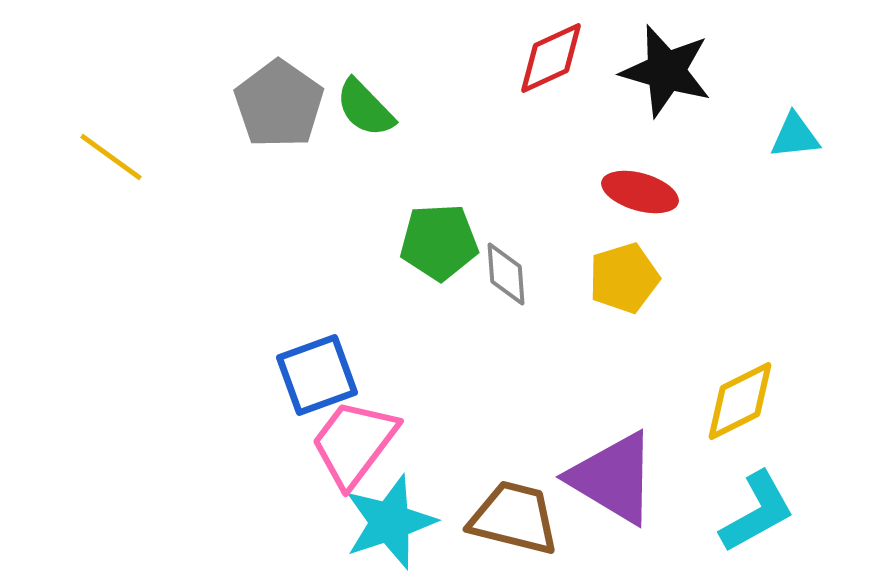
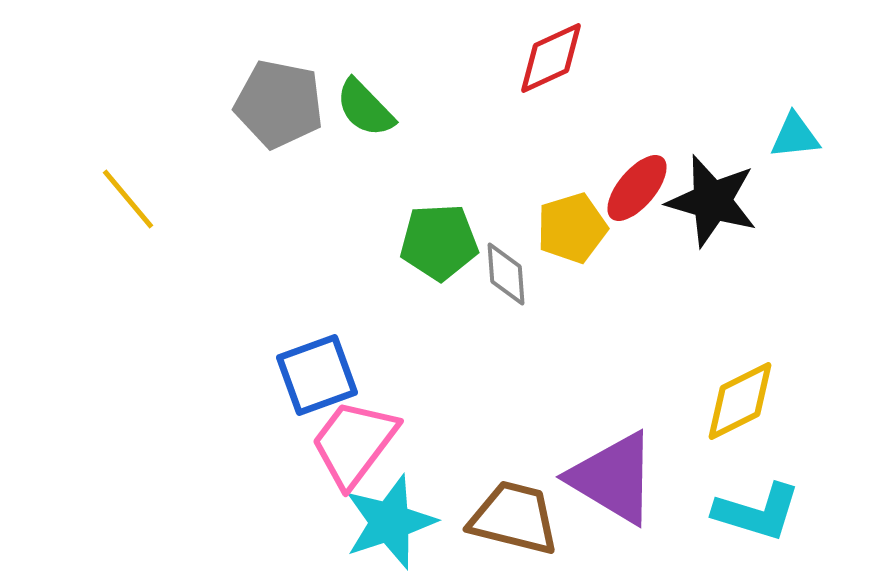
black star: moved 46 px right, 130 px down
gray pentagon: rotated 24 degrees counterclockwise
yellow line: moved 17 px right, 42 px down; rotated 14 degrees clockwise
red ellipse: moved 3 px left, 4 px up; rotated 66 degrees counterclockwise
yellow pentagon: moved 52 px left, 50 px up
cyan L-shape: rotated 46 degrees clockwise
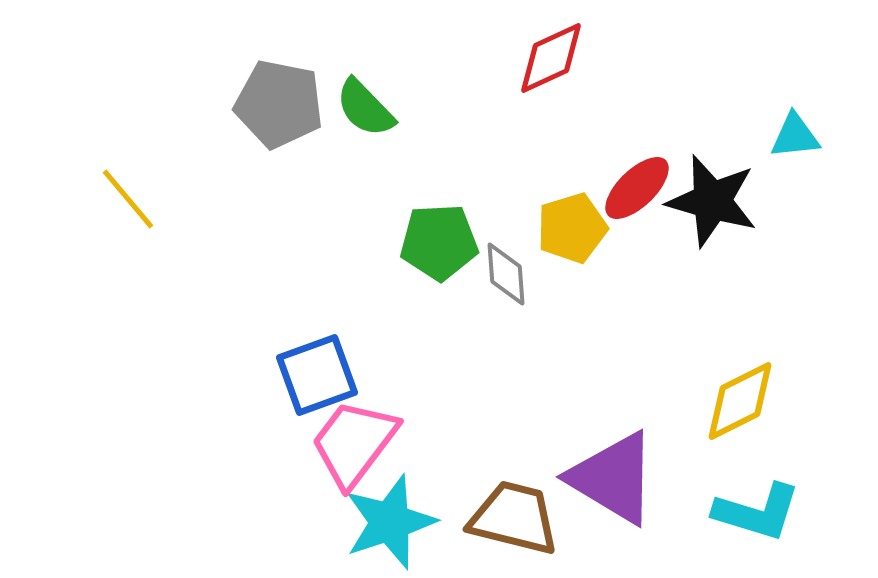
red ellipse: rotated 6 degrees clockwise
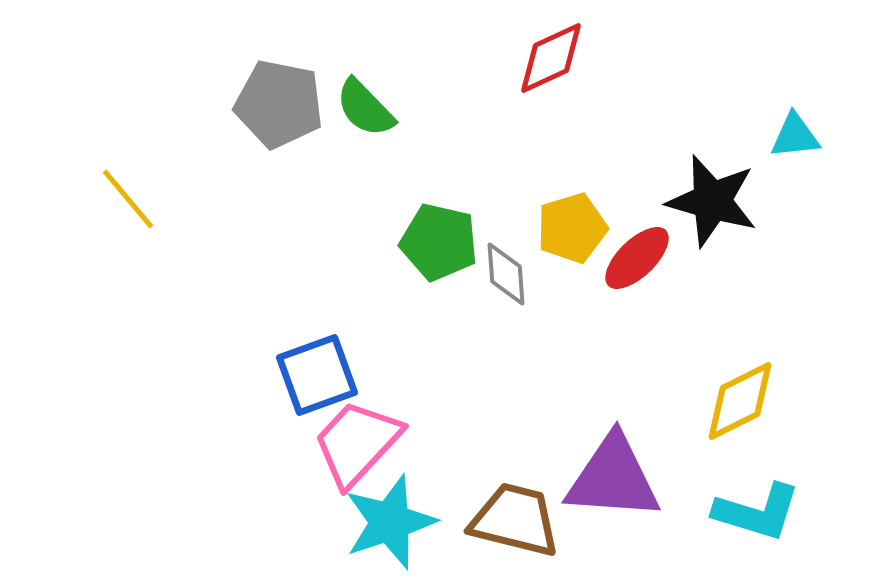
red ellipse: moved 70 px down
green pentagon: rotated 16 degrees clockwise
pink trapezoid: moved 3 px right; rotated 6 degrees clockwise
purple triangle: rotated 27 degrees counterclockwise
brown trapezoid: moved 1 px right, 2 px down
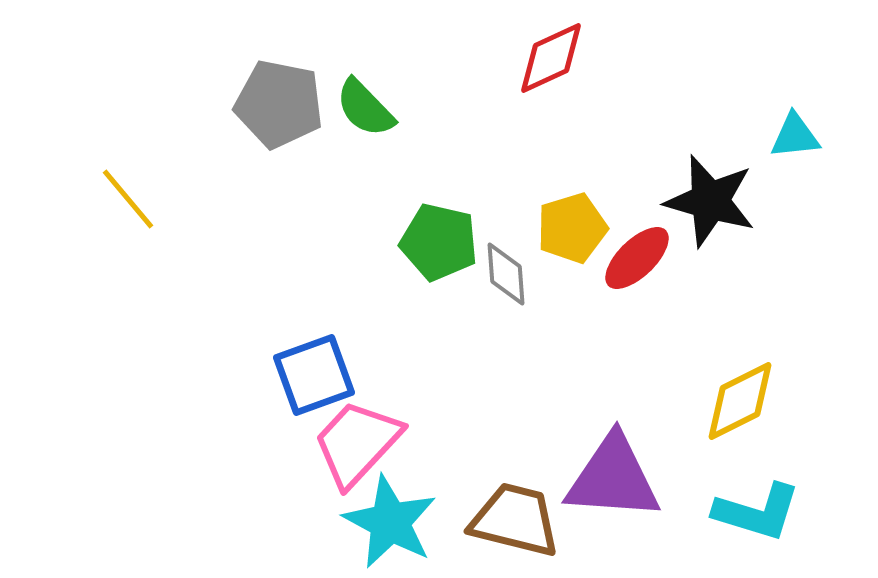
black star: moved 2 px left
blue square: moved 3 px left
cyan star: rotated 26 degrees counterclockwise
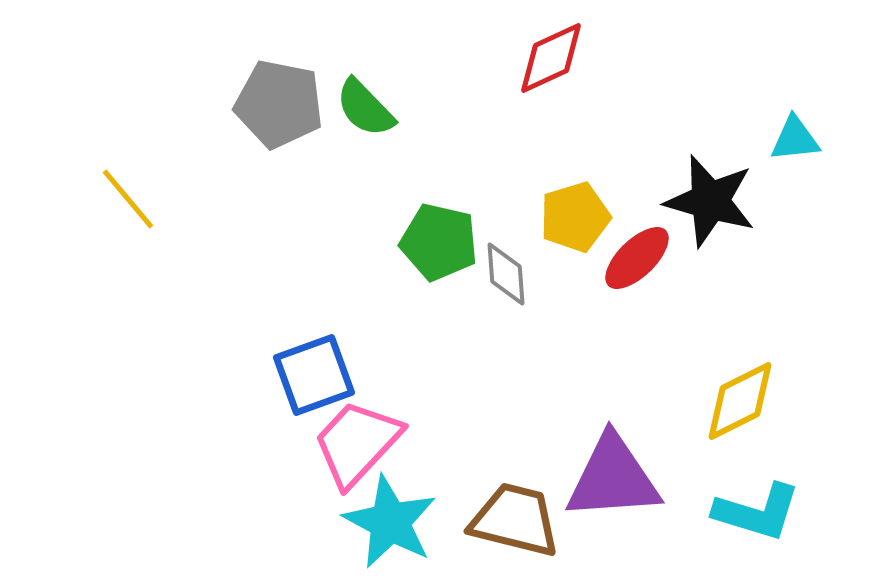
cyan triangle: moved 3 px down
yellow pentagon: moved 3 px right, 11 px up
purple triangle: rotated 8 degrees counterclockwise
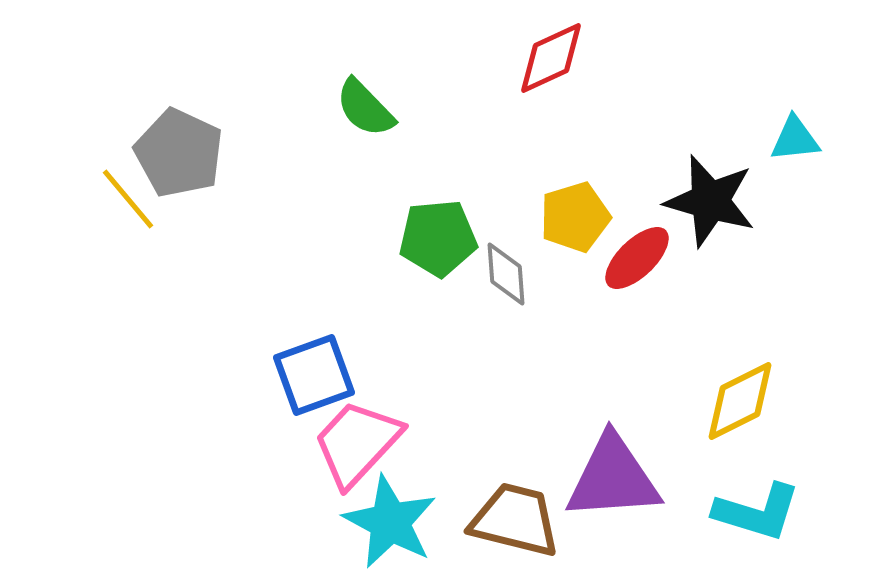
gray pentagon: moved 100 px left, 49 px down; rotated 14 degrees clockwise
green pentagon: moved 1 px left, 4 px up; rotated 18 degrees counterclockwise
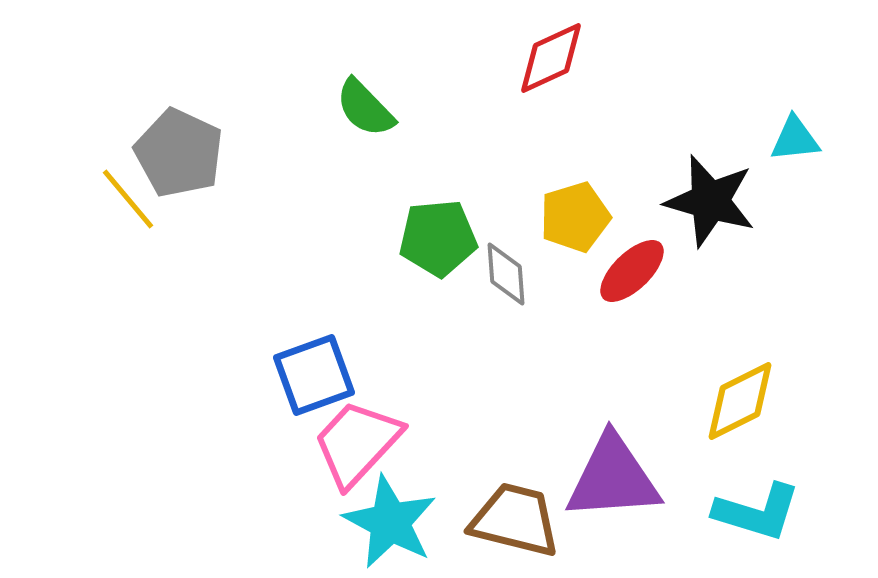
red ellipse: moved 5 px left, 13 px down
